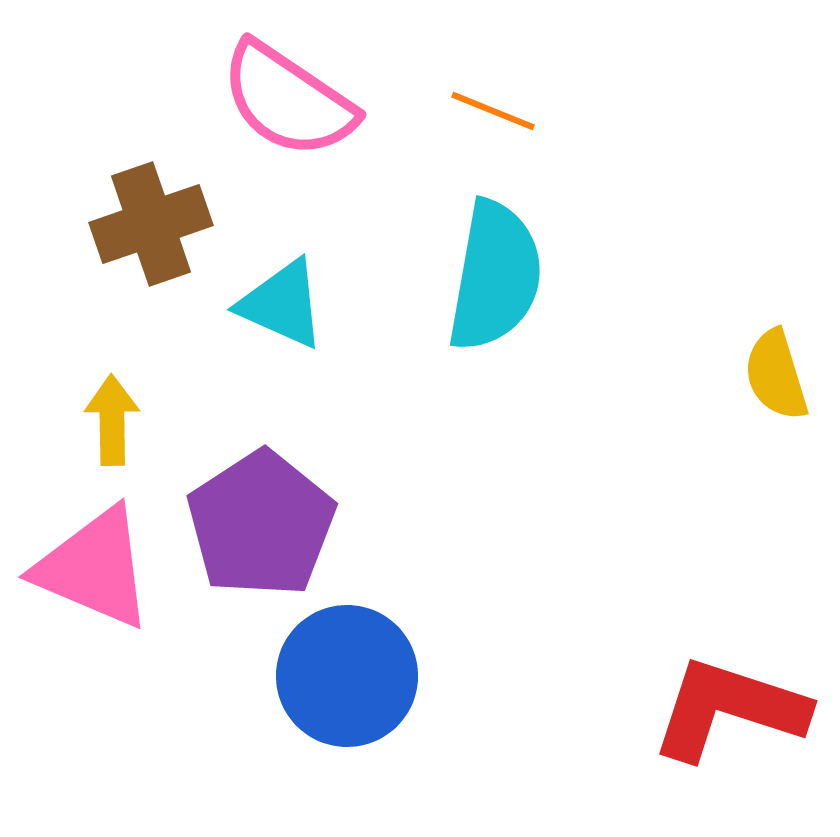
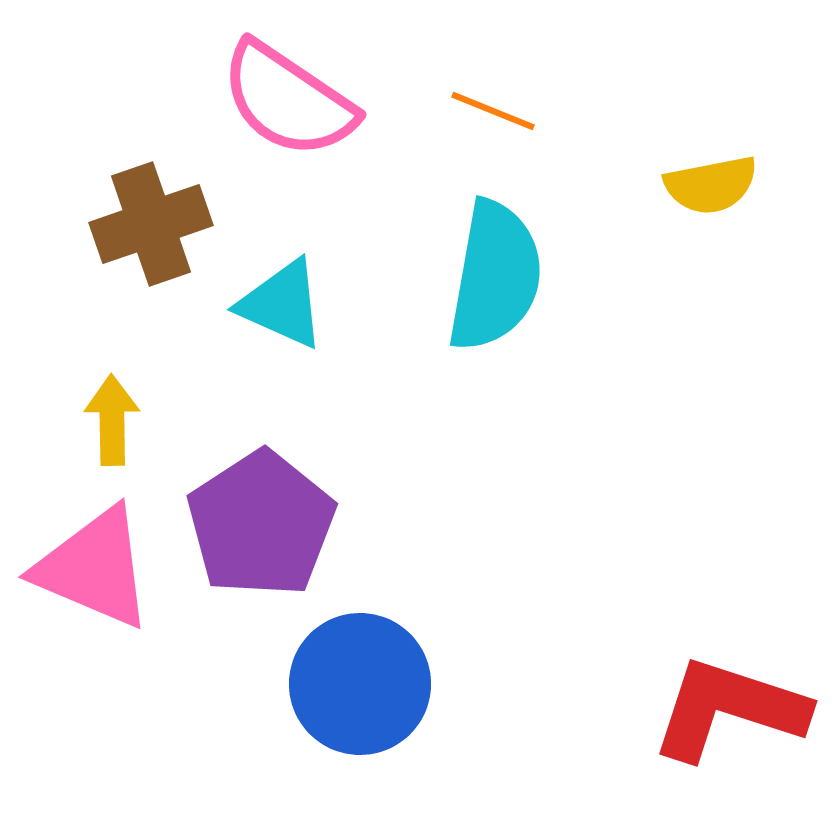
yellow semicircle: moved 65 px left, 190 px up; rotated 84 degrees counterclockwise
blue circle: moved 13 px right, 8 px down
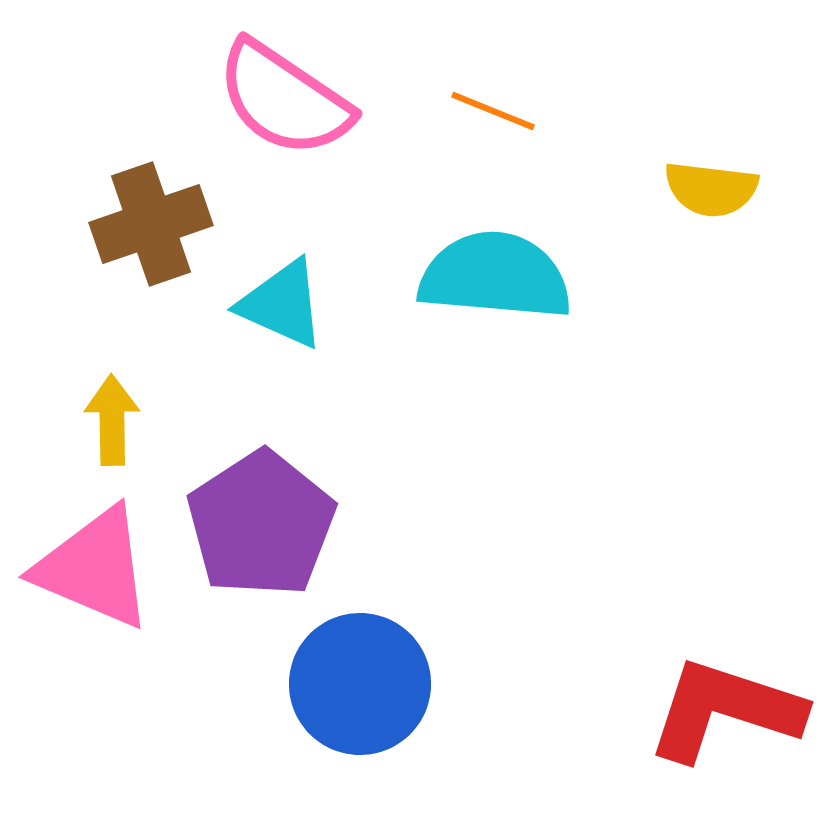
pink semicircle: moved 4 px left, 1 px up
yellow semicircle: moved 4 px down; rotated 18 degrees clockwise
cyan semicircle: rotated 95 degrees counterclockwise
red L-shape: moved 4 px left, 1 px down
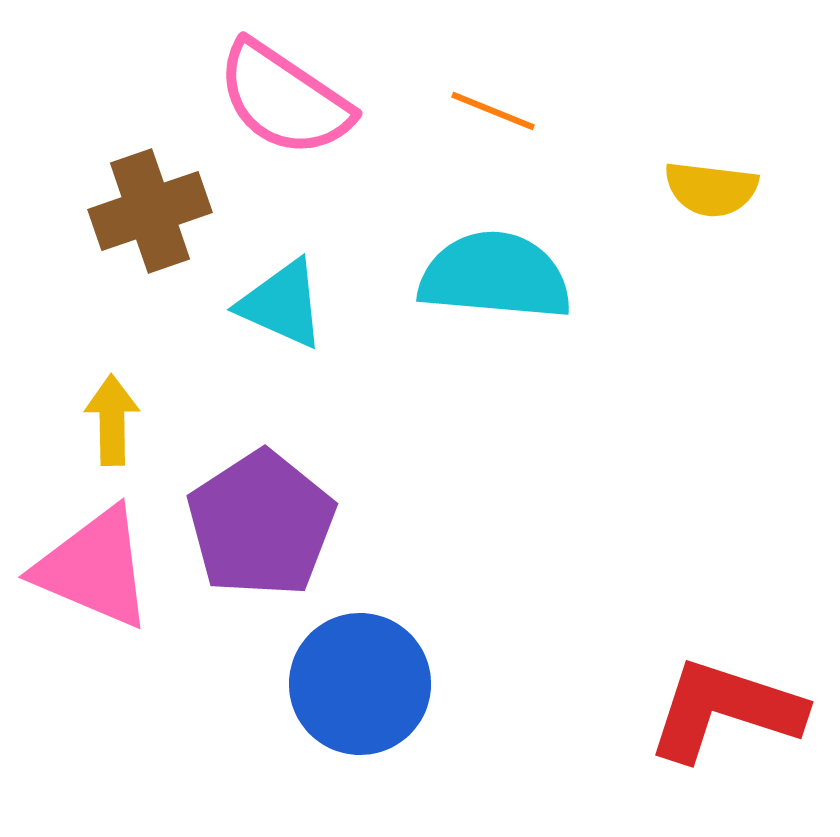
brown cross: moved 1 px left, 13 px up
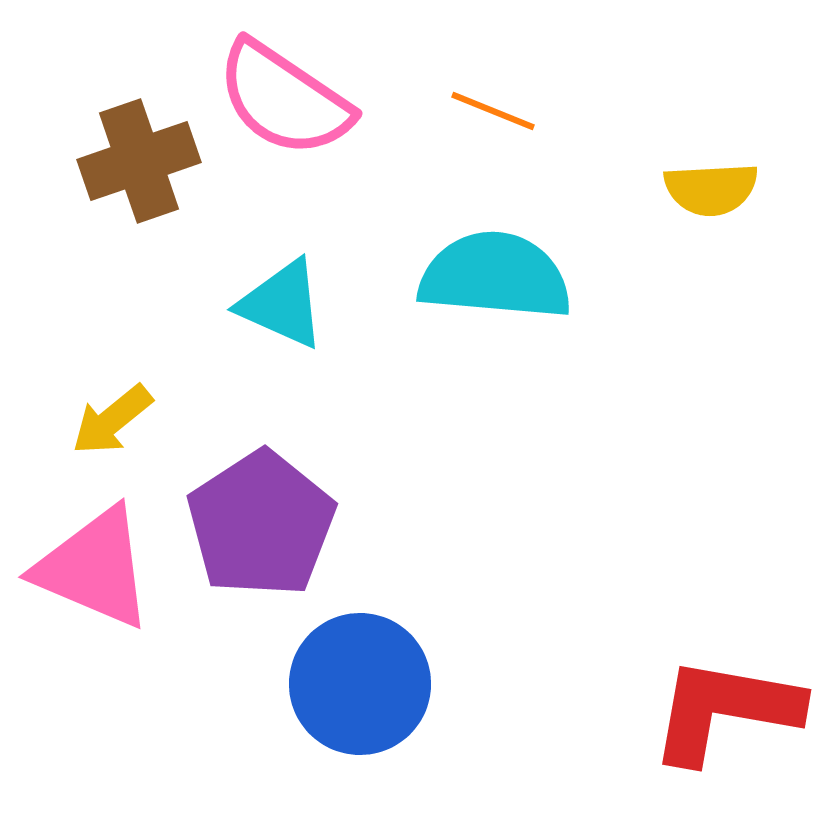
yellow semicircle: rotated 10 degrees counterclockwise
brown cross: moved 11 px left, 50 px up
yellow arrow: rotated 128 degrees counterclockwise
red L-shape: rotated 8 degrees counterclockwise
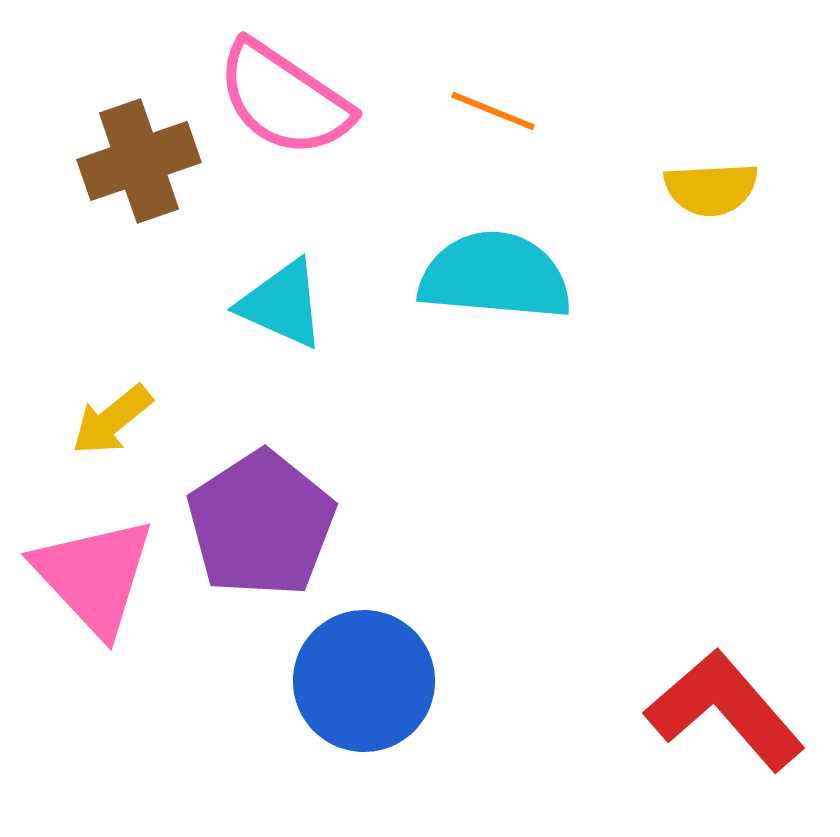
pink triangle: moved 8 px down; rotated 24 degrees clockwise
blue circle: moved 4 px right, 3 px up
red L-shape: rotated 39 degrees clockwise
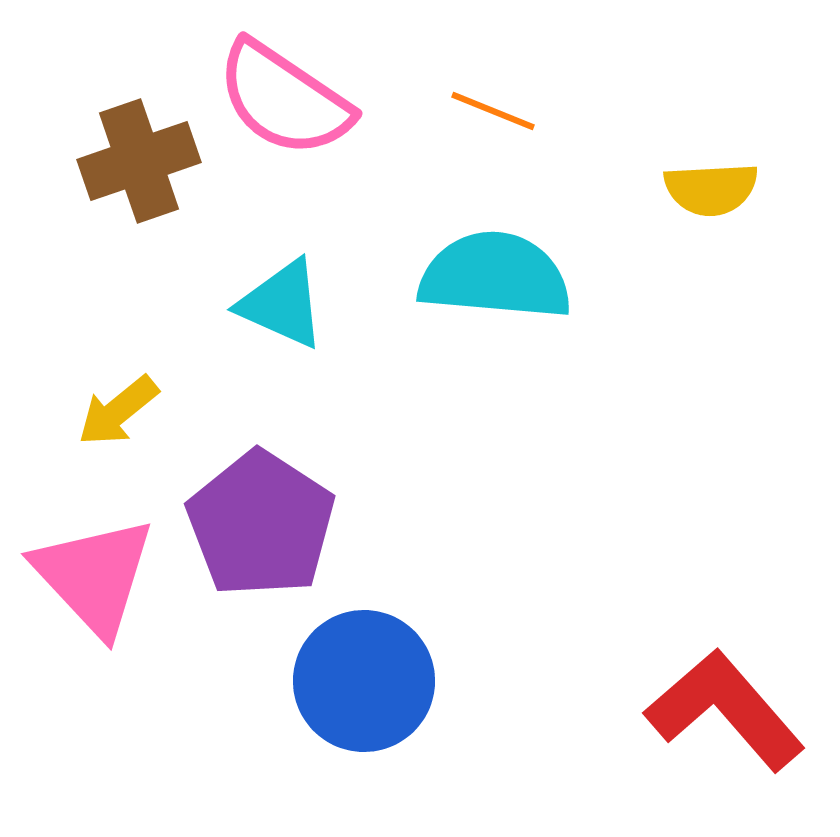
yellow arrow: moved 6 px right, 9 px up
purple pentagon: rotated 6 degrees counterclockwise
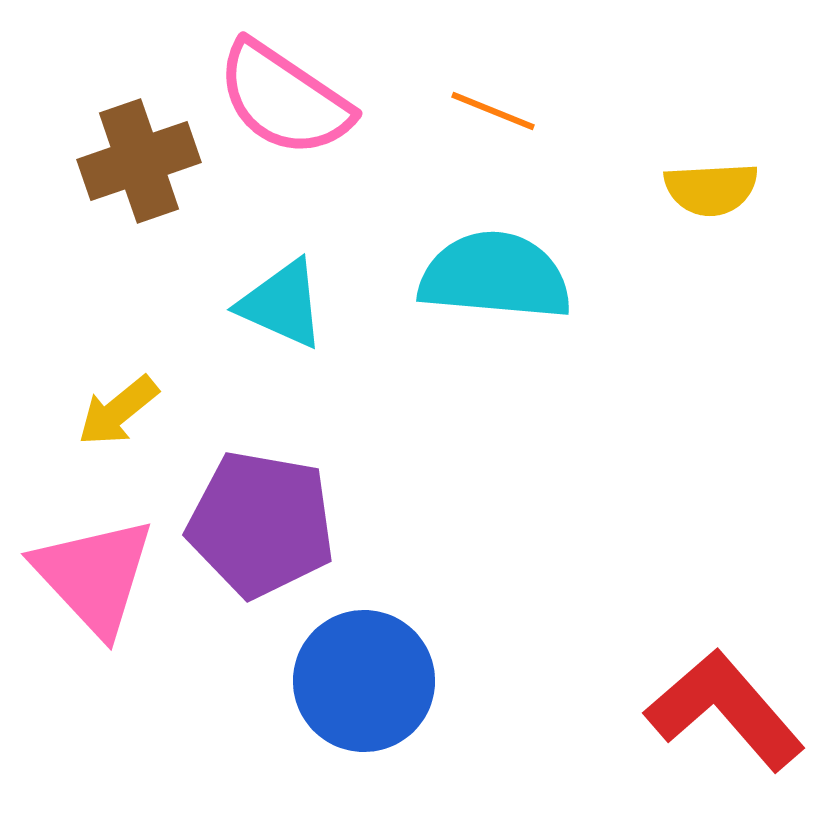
purple pentagon: rotated 23 degrees counterclockwise
